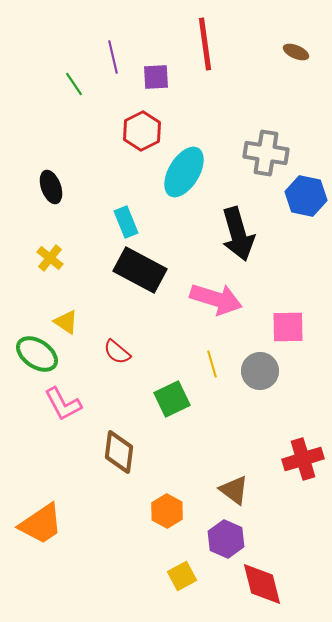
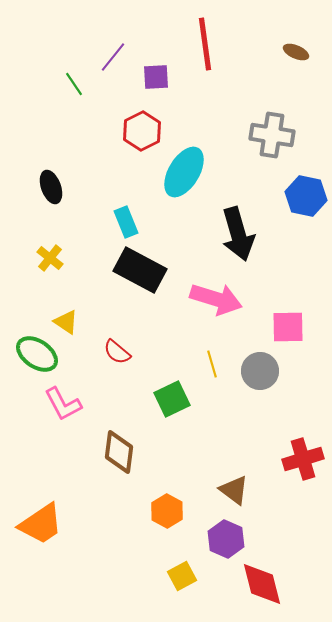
purple line: rotated 52 degrees clockwise
gray cross: moved 6 px right, 18 px up
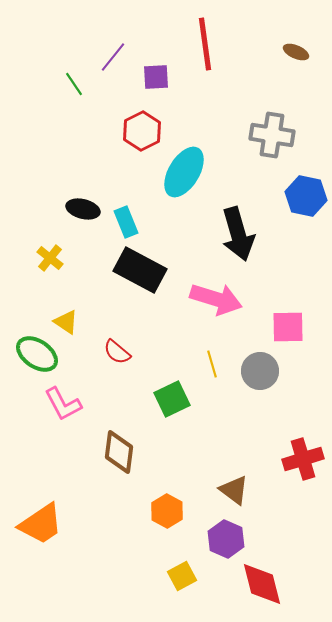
black ellipse: moved 32 px right, 22 px down; rotated 56 degrees counterclockwise
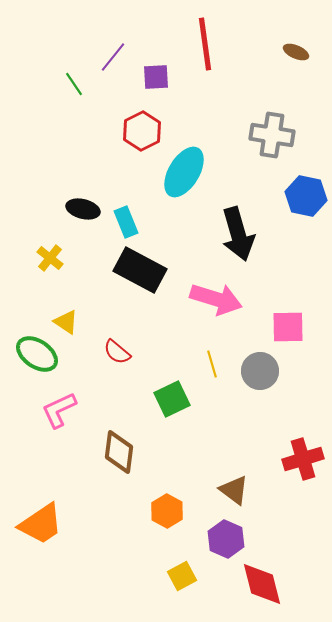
pink L-shape: moved 4 px left, 6 px down; rotated 93 degrees clockwise
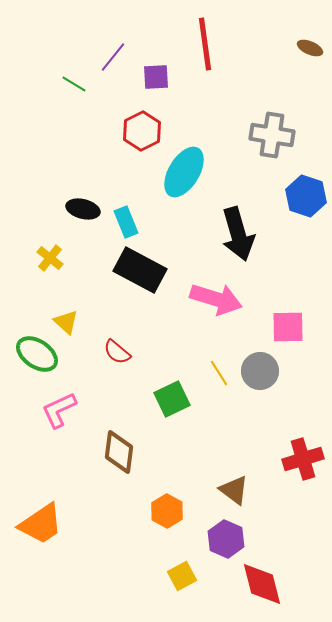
brown ellipse: moved 14 px right, 4 px up
green line: rotated 25 degrees counterclockwise
blue hexagon: rotated 6 degrees clockwise
yellow triangle: rotated 8 degrees clockwise
yellow line: moved 7 px right, 9 px down; rotated 16 degrees counterclockwise
